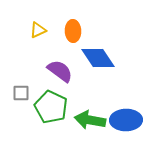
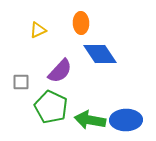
orange ellipse: moved 8 px right, 8 px up
blue diamond: moved 2 px right, 4 px up
purple semicircle: rotated 96 degrees clockwise
gray square: moved 11 px up
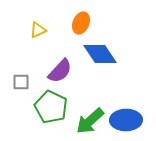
orange ellipse: rotated 25 degrees clockwise
green arrow: moved 1 px down; rotated 52 degrees counterclockwise
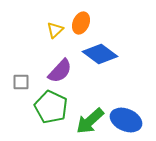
yellow triangle: moved 17 px right; rotated 18 degrees counterclockwise
blue diamond: rotated 20 degrees counterclockwise
blue ellipse: rotated 24 degrees clockwise
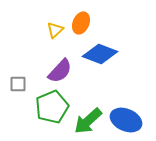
blue diamond: rotated 16 degrees counterclockwise
gray square: moved 3 px left, 2 px down
green pentagon: moved 1 px right; rotated 24 degrees clockwise
green arrow: moved 2 px left
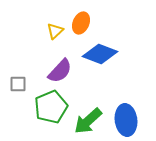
yellow triangle: moved 1 px down
green pentagon: moved 1 px left
blue ellipse: rotated 60 degrees clockwise
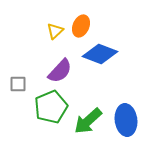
orange ellipse: moved 3 px down
